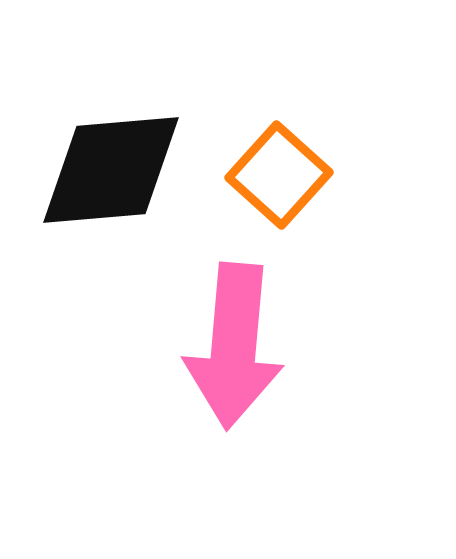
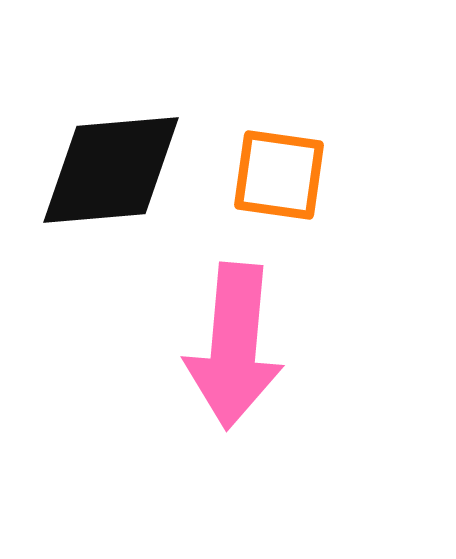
orange square: rotated 34 degrees counterclockwise
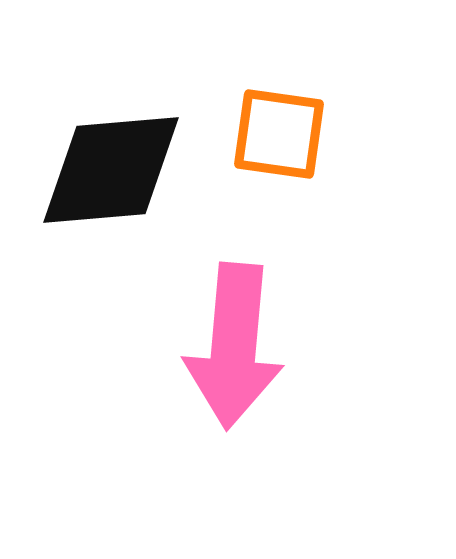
orange square: moved 41 px up
